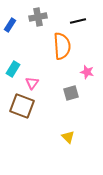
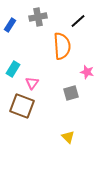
black line: rotated 28 degrees counterclockwise
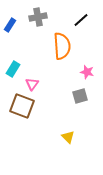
black line: moved 3 px right, 1 px up
pink triangle: moved 1 px down
gray square: moved 9 px right, 3 px down
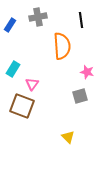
black line: rotated 56 degrees counterclockwise
